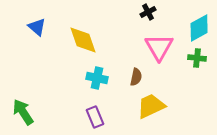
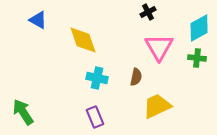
blue triangle: moved 1 px right, 7 px up; rotated 12 degrees counterclockwise
yellow trapezoid: moved 6 px right
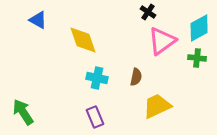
black cross: rotated 28 degrees counterclockwise
pink triangle: moved 3 px right, 6 px up; rotated 24 degrees clockwise
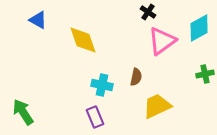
green cross: moved 8 px right, 16 px down; rotated 18 degrees counterclockwise
cyan cross: moved 5 px right, 7 px down
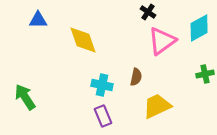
blue triangle: rotated 30 degrees counterclockwise
green arrow: moved 2 px right, 15 px up
purple rectangle: moved 8 px right, 1 px up
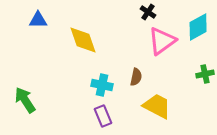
cyan diamond: moved 1 px left, 1 px up
green arrow: moved 3 px down
yellow trapezoid: rotated 52 degrees clockwise
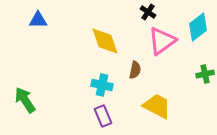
cyan diamond: rotated 8 degrees counterclockwise
yellow diamond: moved 22 px right, 1 px down
brown semicircle: moved 1 px left, 7 px up
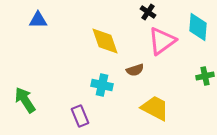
cyan diamond: rotated 48 degrees counterclockwise
brown semicircle: rotated 60 degrees clockwise
green cross: moved 2 px down
yellow trapezoid: moved 2 px left, 2 px down
purple rectangle: moved 23 px left
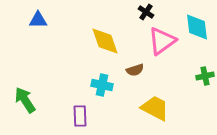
black cross: moved 2 px left
cyan diamond: moved 1 px left; rotated 12 degrees counterclockwise
purple rectangle: rotated 20 degrees clockwise
